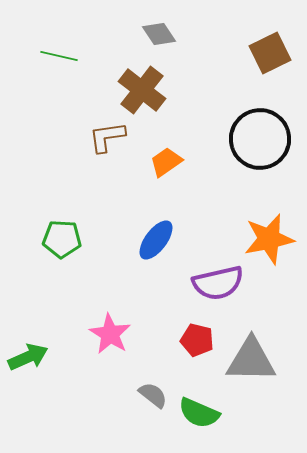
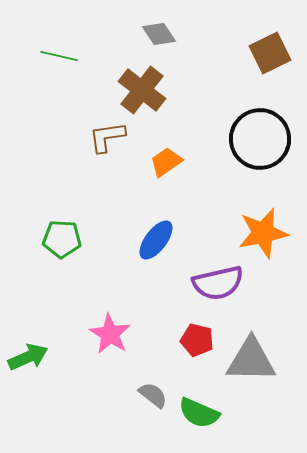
orange star: moved 6 px left, 6 px up
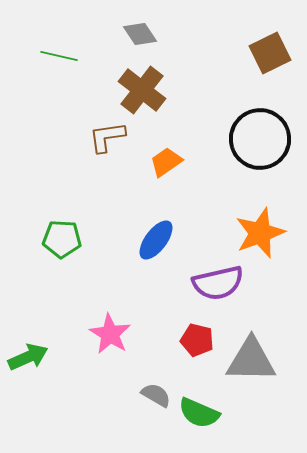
gray diamond: moved 19 px left
orange star: moved 3 px left; rotated 9 degrees counterclockwise
gray semicircle: moved 3 px right; rotated 8 degrees counterclockwise
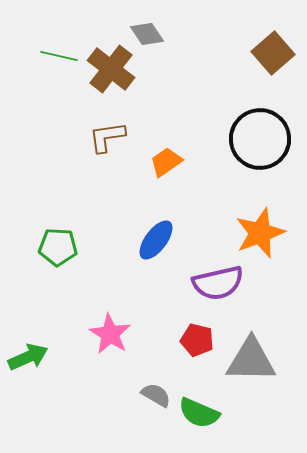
gray diamond: moved 7 px right
brown square: moved 3 px right; rotated 15 degrees counterclockwise
brown cross: moved 31 px left, 21 px up
green pentagon: moved 4 px left, 8 px down
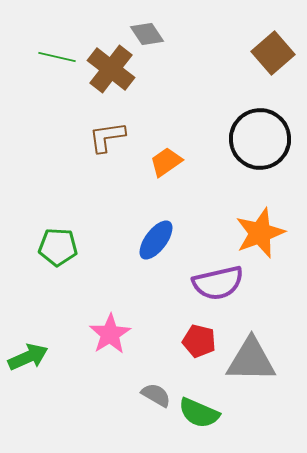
green line: moved 2 px left, 1 px down
pink star: rotated 9 degrees clockwise
red pentagon: moved 2 px right, 1 px down
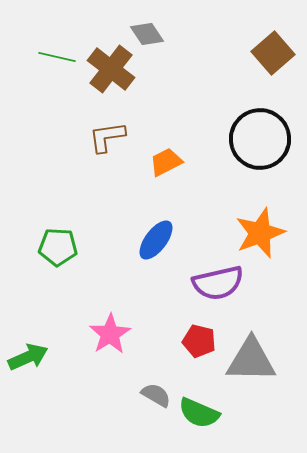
orange trapezoid: rotated 8 degrees clockwise
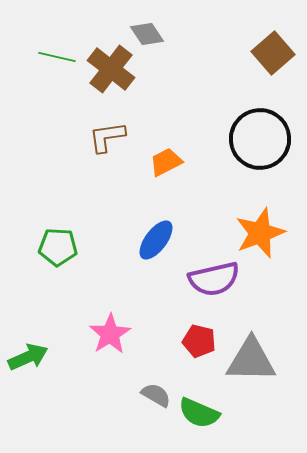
purple semicircle: moved 4 px left, 4 px up
